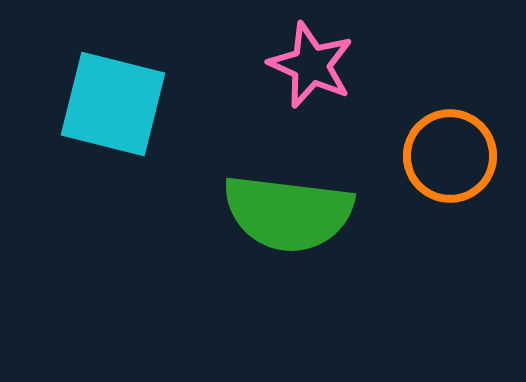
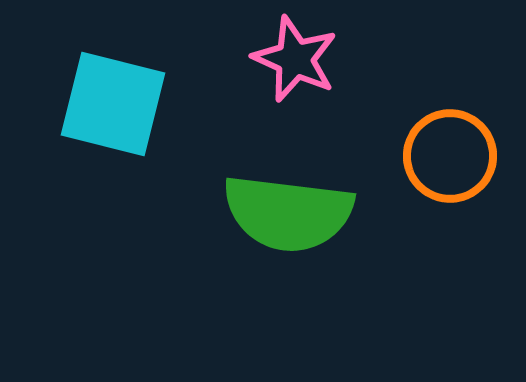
pink star: moved 16 px left, 6 px up
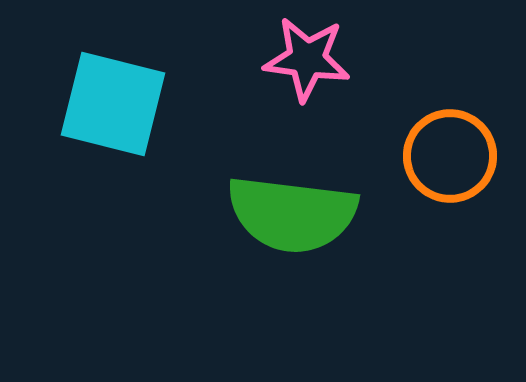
pink star: moved 12 px right; rotated 16 degrees counterclockwise
green semicircle: moved 4 px right, 1 px down
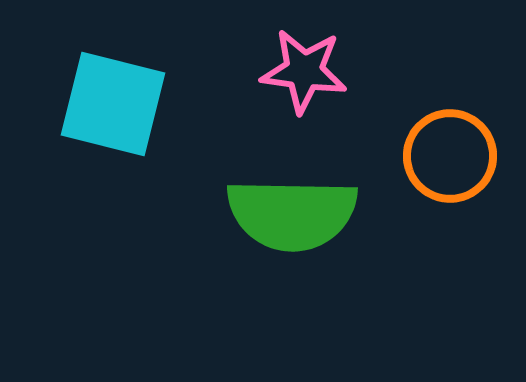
pink star: moved 3 px left, 12 px down
green semicircle: rotated 6 degrees counterclockwise
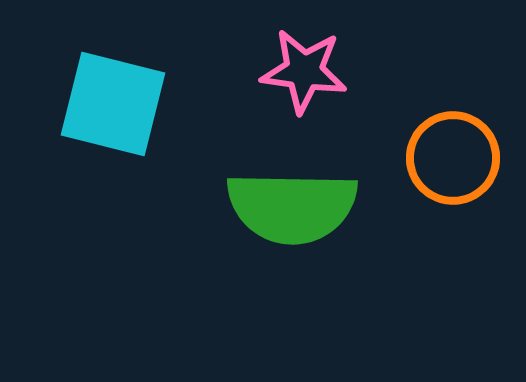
orange circle: moved 3 px right, 2 px down
green semicircle: moved 7 px up
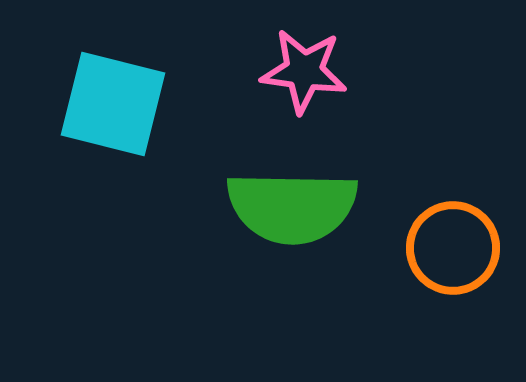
orange circle: moved 90 px down
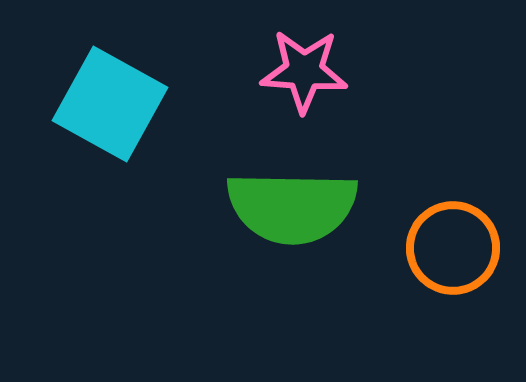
pink star: rotated 4 degrees counterclockwise
cyan square: moved 3 px left; rotated 15 degrees clockwise
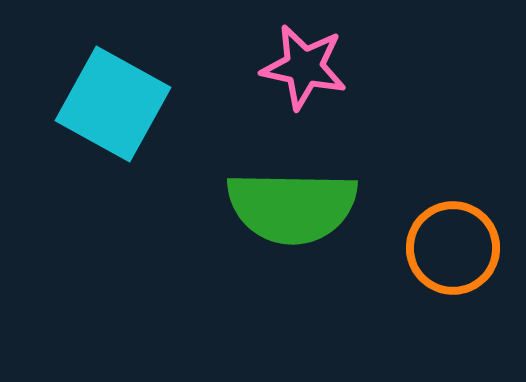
pink star: moved 4 px up; rotated 8 degrees clockwise
cyan square: moved 3 px right
